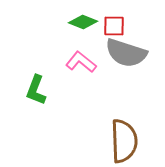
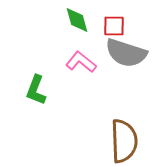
green diamond: moved 6 px left, 2 px up; rotated 52 degrees clockwise
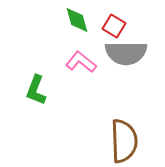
red square: rotated 30 degrees clockwise
gray semicircle: rotated 18 degrees counterclockwise
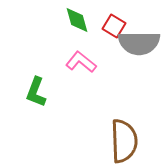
gray semicircle: moved 13 px right, 10 px up
green L-shape: moved 2 px down
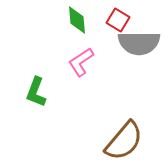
green diamond: rotated 12 degrees clockwise
red square: moved 4 px right, 6 px up
pink L-shape: rotated 72 degrees counterclockwise
brown semicircle: rotated 42 degrees clockwise
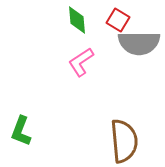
green L-shape: moved 15 px left, 39 px down
brown semicircle: rotated 45 degrees counterclockwise
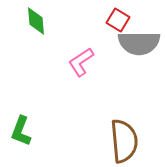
green diamond: moved 41 px left, 1 px down
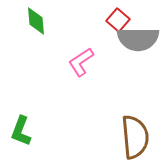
red square: rotated 10 degrees clockwise
gray semicircle: moved 1 px left, 4 px up
brown semicircle: moved 11 px right, 4 px up
